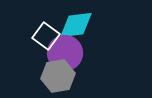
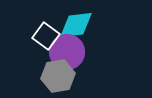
purple circle: moved 2 px right, 1 px up
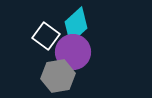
cyan diamond: rotated 36 degrees counterclockwise
purple circle: moved 6 px right
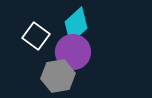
white square: moved 10 px left
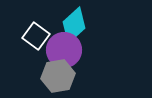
cyan diamond: moved 2 px left
purple circle: moved 9 px left, 2 px up
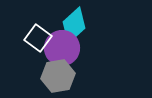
white square: moved 2 px right, 2 px down
purple circle: moved 2 px left, 2 px up
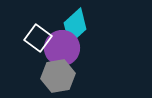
cyan diamond: moved 1 px right, 1 px down
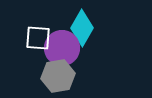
cyan diamond: moved 7 px right, 2 px down; rotated 18 degrees counterclockwise
white square: rotated 32 degrees counterclockwise
